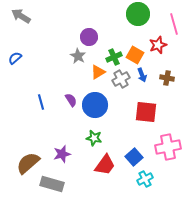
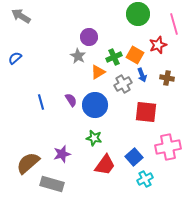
gray cross: moved 2 px right, 5 px down
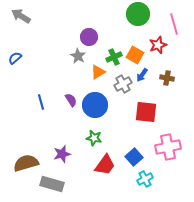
blue arrow: rotated 56 degrees clockwise
brown semicircle: moved 2 px left; rotated 25 degrees clockwise
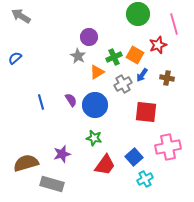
orange triangle: moved 1 px left
